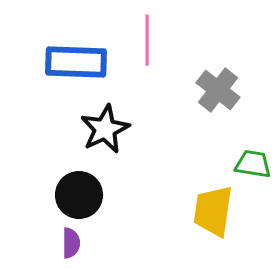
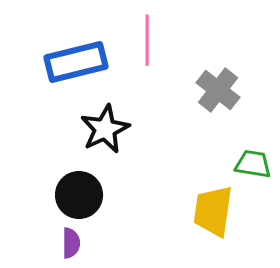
blue rectangle: rotated 16 degrees counterclockwise
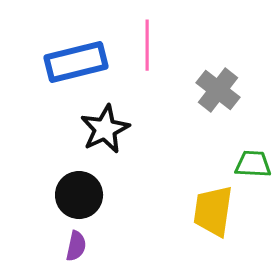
pink line: moved 5 px down
green trapezoid: rotated 6 degrees counterclockwise
purple semicircle: moved 5 px right, 3 px down; rotated 12 degrees clockwise
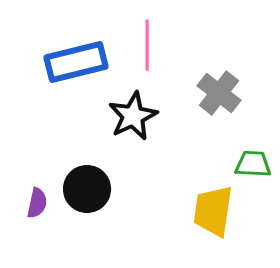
gray cross: moved 1 px right, 3 px down
black star: moved 28 px right, 13 px up
black circle: moved 8 px right, 6 px up
purple semicircle: moved 39 px left, 43 px up
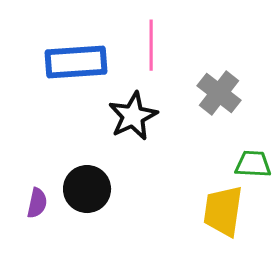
pink line: moved 4 px right
blue rectangle: rotated 10 degrees clockwise
yellow trapezoid: moved 10 px right
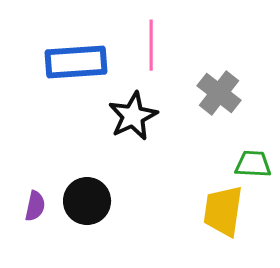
black circle: moved 12 px down
purple semicircle: moved 2 px left, 3 px down
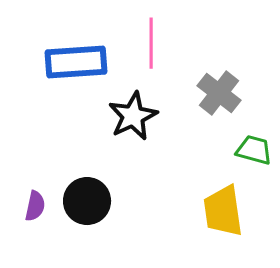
pink line: moved 2 px up
green trapezoid: moved 1 px right, 14 px up; rotated 12 degrees clockwise
yellow trapezoid: rotated 16 degrees counterclockwise
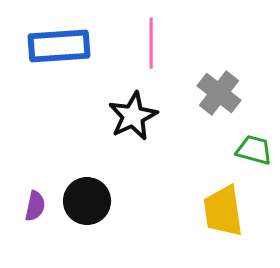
blue rectangle: moved 17 px left, 16 px up
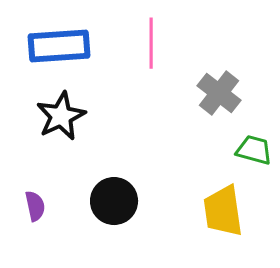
black star: moved 72 px left
black circle: moved 27 px right
purple semicircle: rotated 24 degrees counterclockwise
